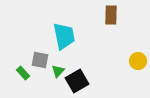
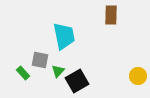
yellow circle: moved 15 px down
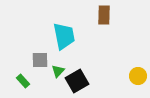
brown rectangle: moved 7 px left
gray square: rotated 12 degrees counterclockwise
green rectangle: moved 8 px down
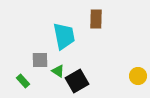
brown rectangle: moved 8 px left, 4 px down
green triangle: rotated 40 degrees counterclockwise
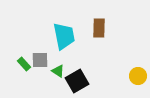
brown rectangle: moved 3 px right, 9 px down
green rectangle: moved 1 px right, 17 px up
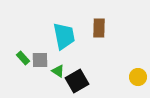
green rectangle: moved 1 px left, 6 px up
yellow circle: moved 1 px down
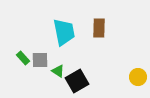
cyan trapezoid: moved 4 px up
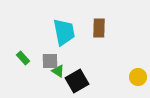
gray square: moved 10 px right, 1 px down
